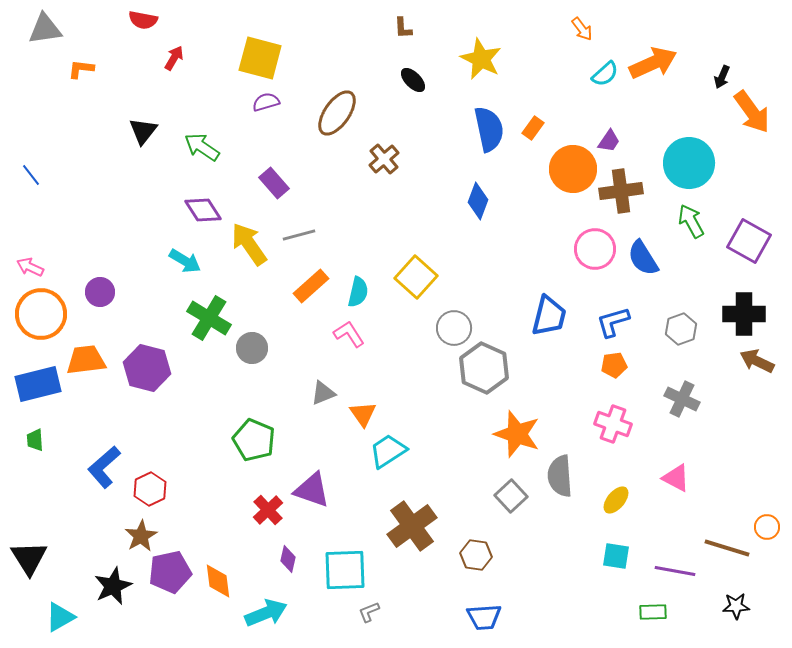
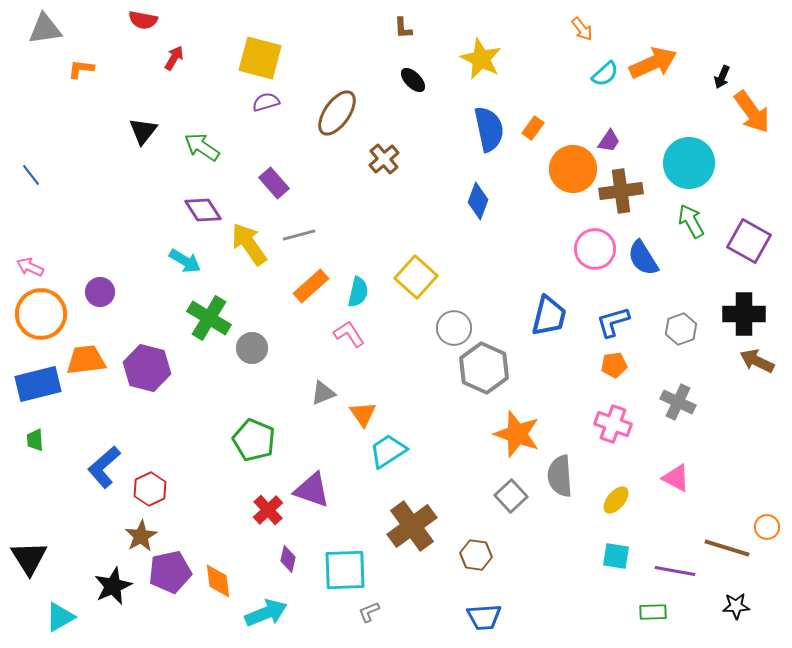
gray cross at (682, 399): moved 4 px left, 3 px down
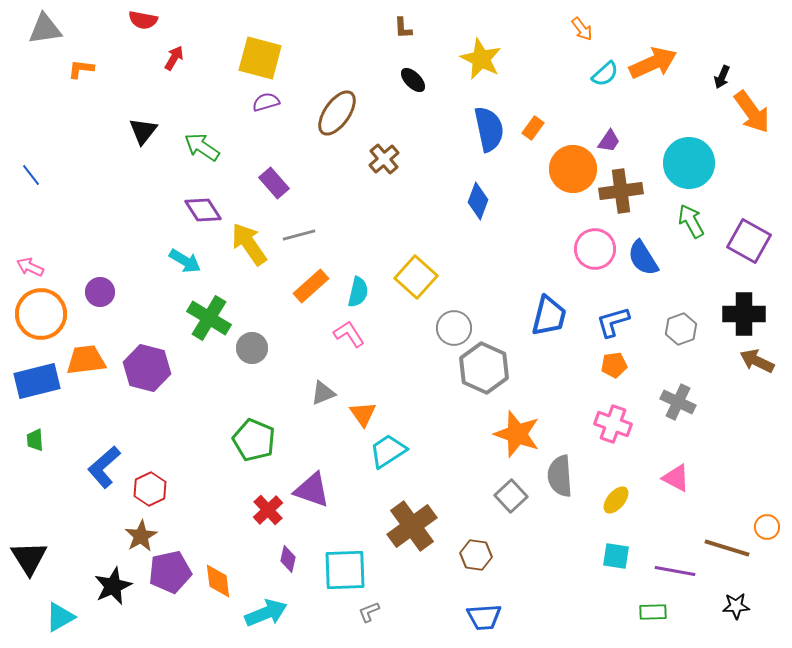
blue rectangle at (38, 384): moved 1 px left, 3 px up
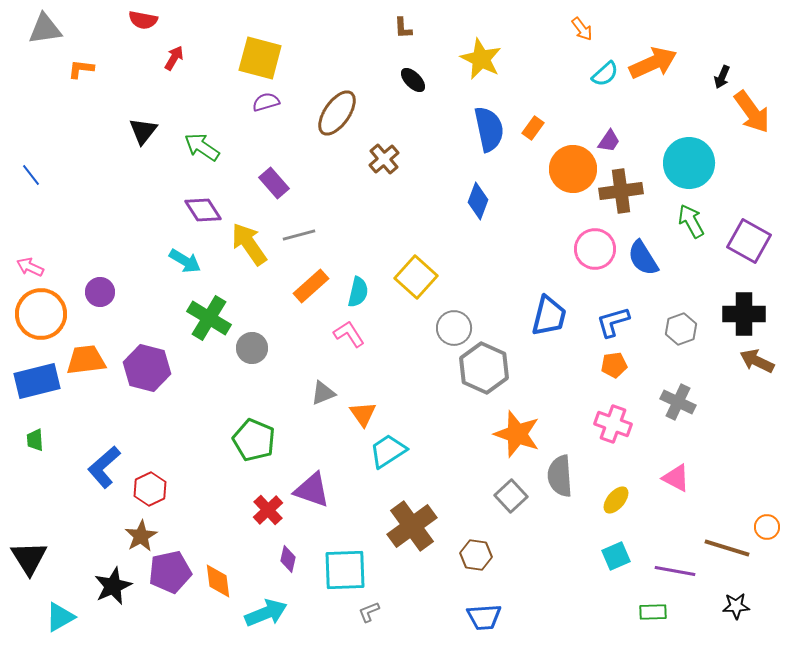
cyan square at (616, 556): rotated 32 degrees counterclockwise
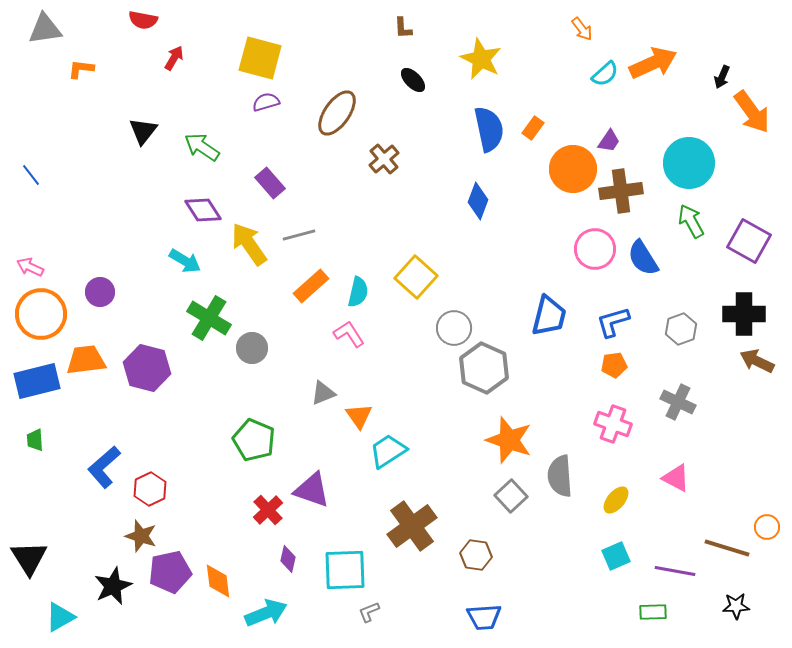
purple rectangle at (274, 183): moved 4 px left
orange triangle at (363, 414): moved 4 px left, 2 px down
orange star at (517, 434): moved 8 px left, 6 px down
brown star at (141, 536): rotated 24 degrees counterclockwise
